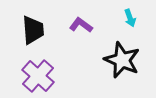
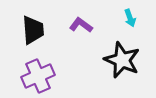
purple cross: rotated 24 degrees clockwise
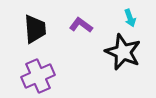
black trapezoid: moved 2 px right, 1 px up
black star: moved 1 px right, 8 px up
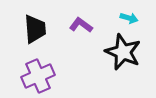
cyan arrow: moved 1 px left; rotated 54 degrees counterclockwise
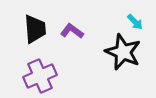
cyan arrow: moved 6 px right, 4 px down; rotated 30 degrees clockwise
purple L-shape: moved 9 px left, 6 px down
purple cross: moved 2 px right
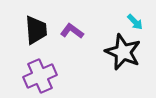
black trapezoid: moved 1 px right, 1 px down
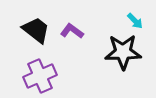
cyan arrow: moved 1 px up
black trapezoid: rotated 48 degrees counterclockwise
black star: rotated 24 degrees counterclockwise
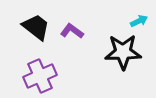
cyan arrow: moved 4 px right; rotated 72 degrees counterclockwise
black trapezoid: moved 3 px up
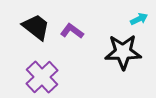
cyan arrow: moved 2 px up
purple cross: moved 2 px right, 1 px down; rotated 20 degrees counterclockwise
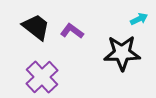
black star: moved 1 px left, 1 px down
